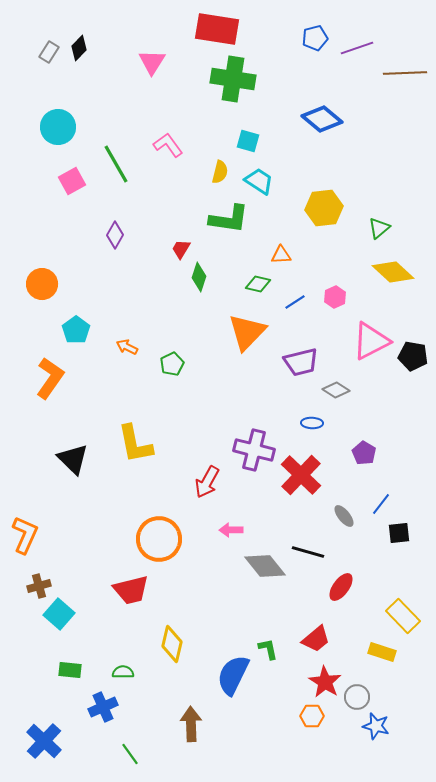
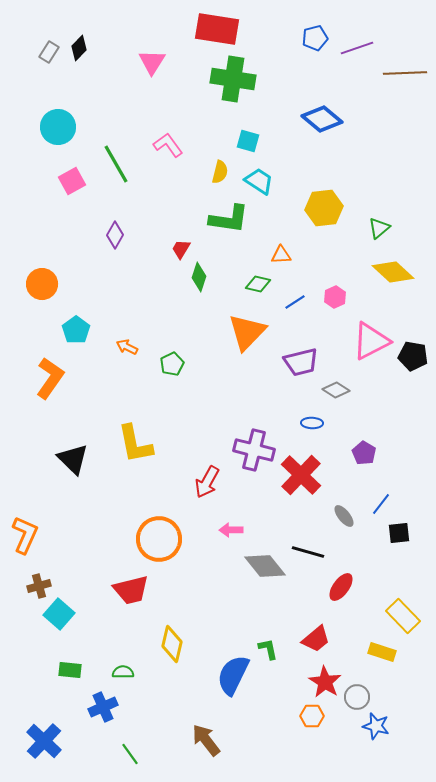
brown arrow at (191, 724): moved 15 px right, 16 px down; rotated 36 degrees counterclockwise
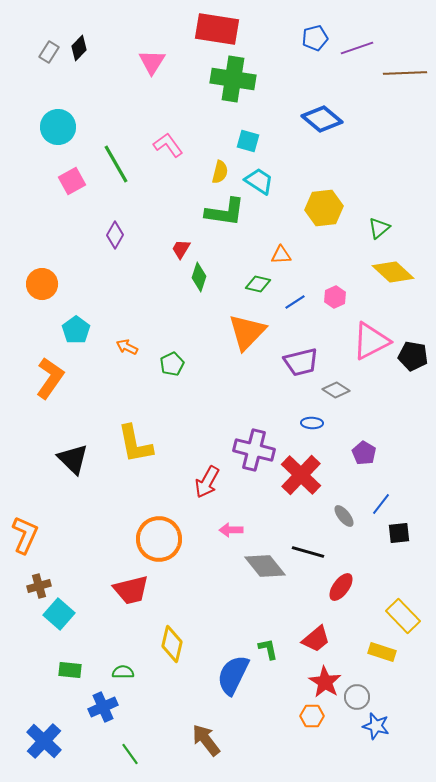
green L-shape at (229, 219): moved 4 px left, 7 px up
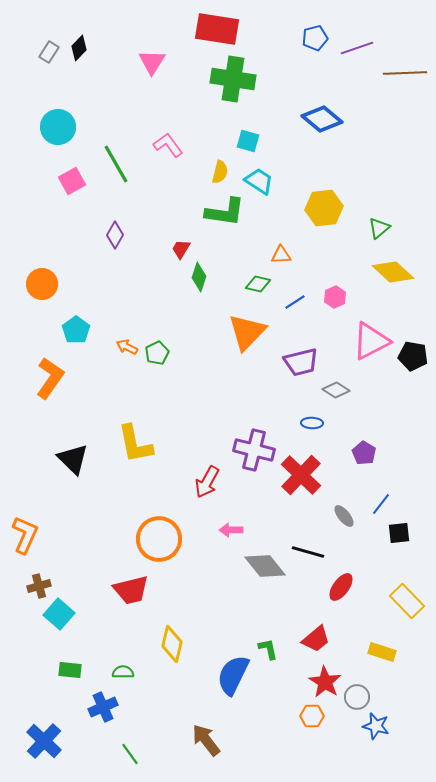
green pentagon at (172, 364): moved 15 px left, 11 px up
yellow rectangle at (403, 616): moved 4 px right, 15 px up
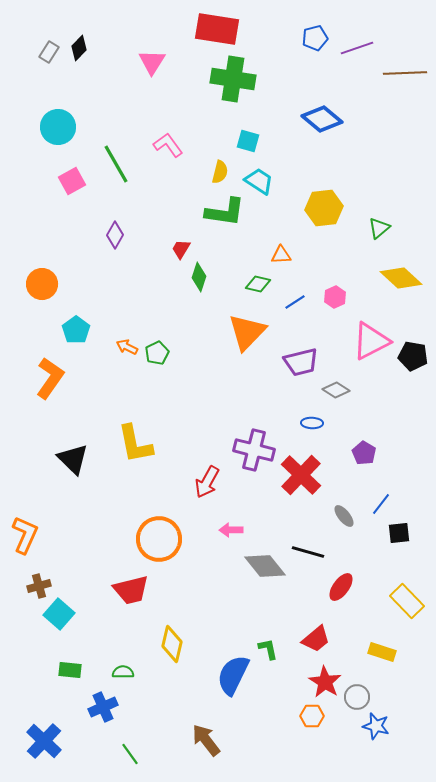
yellow diamond at (393, 272): moved 8 px right, 6 px down
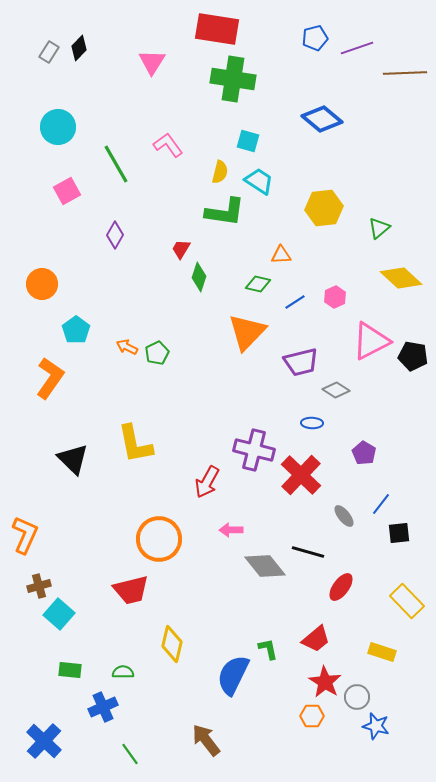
pink square at (72, 181): moved 5 px left, 10 px down
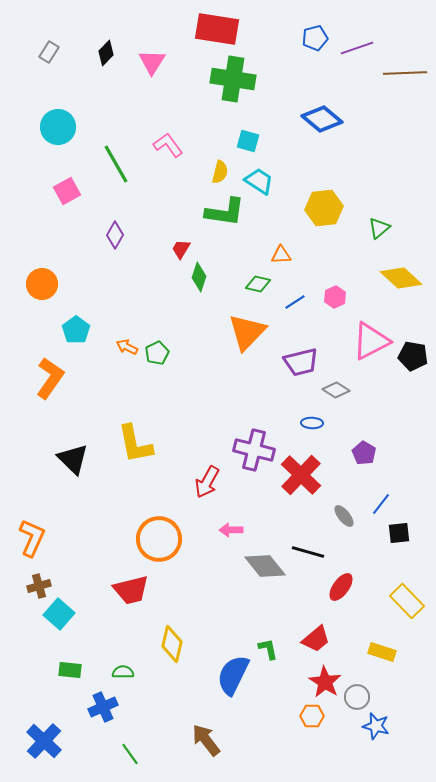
black diamond at (79, 48): moved 27 px right, 5 px down
orange L-shape at (25, 535): moved 7 px right, 3 px down
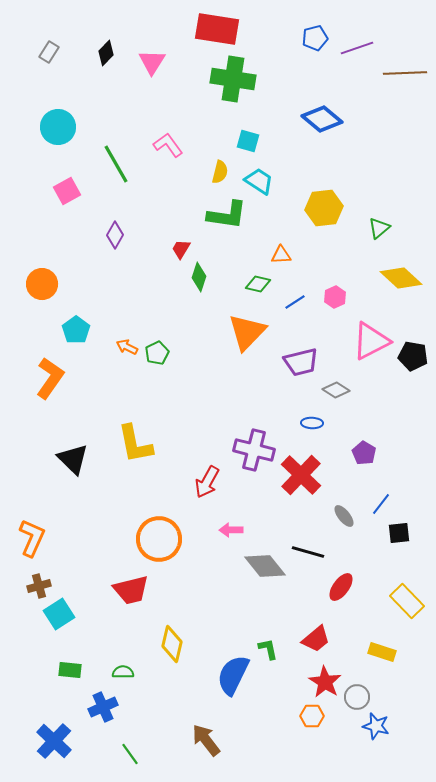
green L-shape at (225, 212): moved 2 px right, 3 px down
cyan square at (59, 614): rotated 16 degrees clockwise
blue cross at (44, 741): moved 10 px right
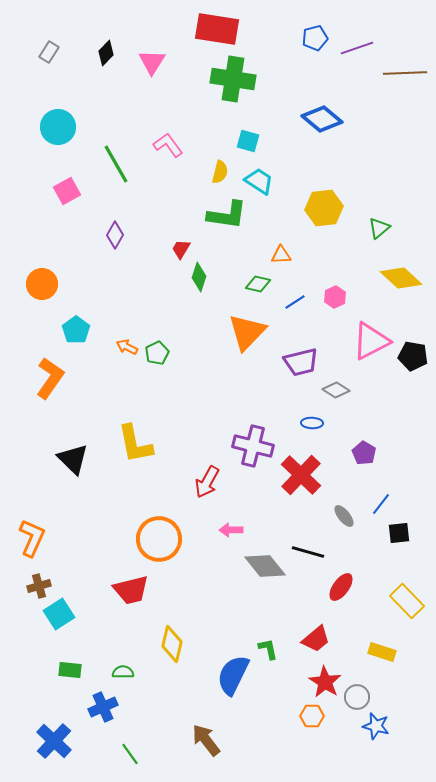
purple cross at (254, 450): moved 1 px left, 4 px up
